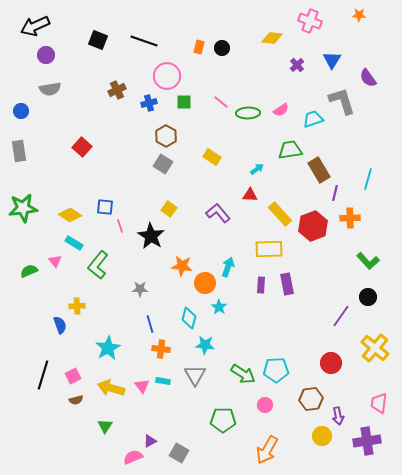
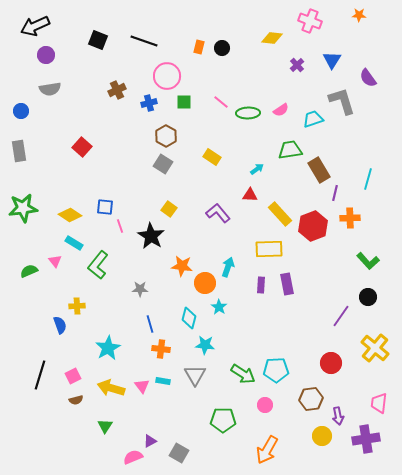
black line at (43, 375): moved 3 px left
purple cross at (367, 441): moved 1 px left, 2 px up
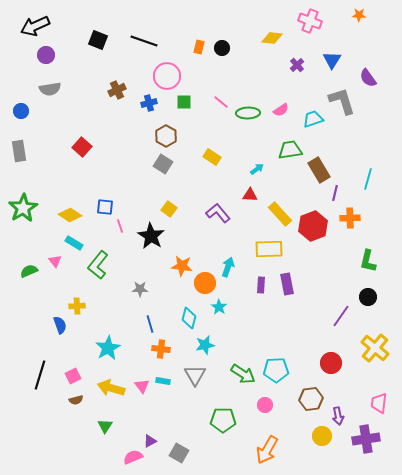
green star at (23, 208): rotated 24 degrees counterclockwise
green L-shape at (368, 261): rotated 55 degrees clockwise
cyan star at (205, 345): rotated 18 degrees counterclockwise
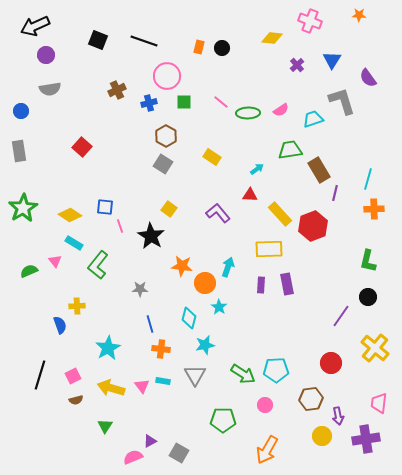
orange cross at (350, 218): moved 24 px right, 9 px up
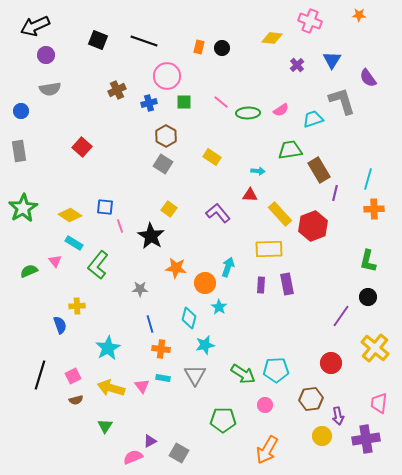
cyan arrow at (257, 169): moved 1 px right, 2 px down; rotated 40 degrees clockwise
orange star at (182, 266): moved 6 px left, 2 px down
cyan rectangle at (163, 381): moved 3 px up
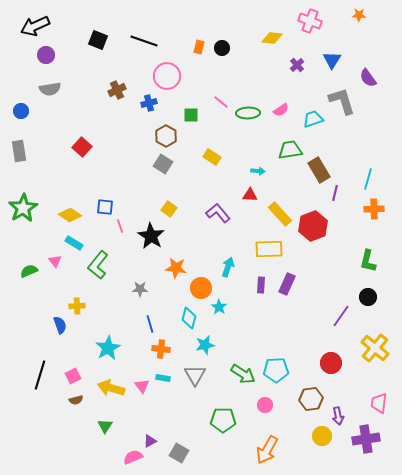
green square at (184, 102): moved 7 px right, 13 px down
orange circle at (205, 283): moved 4 px left, 5 px down
purple rectangle at (287, 284): rotated 35 degrees clockwise
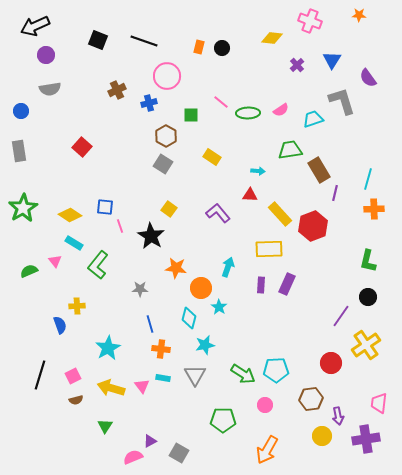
yellow cross at (375, 348): moved 9 px left, 3 px up; rotated 16 degrees clockwise
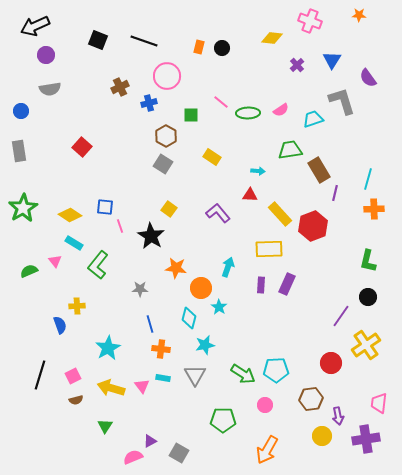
brown cross at (117, 90): moved 3 px right, 3 px up
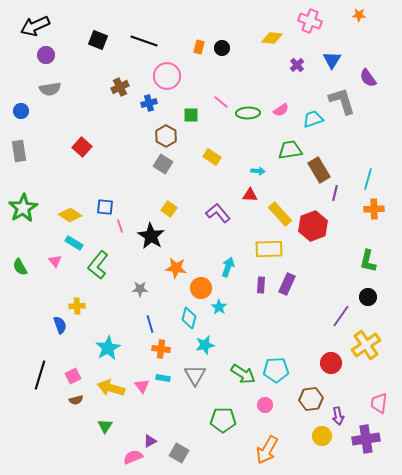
green semicircle at (29, 271): moved 9 px left, 4 px up; rotated 96 degrees counterclockwise
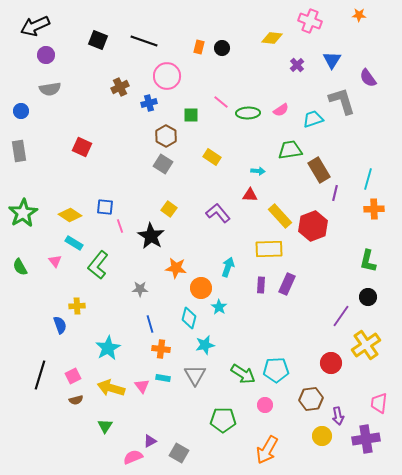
red square at (82, 147): rotated 18 degrees counterclockwise
green star at (23, 208): moved 5 px down
yellow rectangle at (280, 214): moved 2 px down
